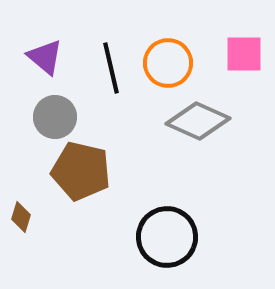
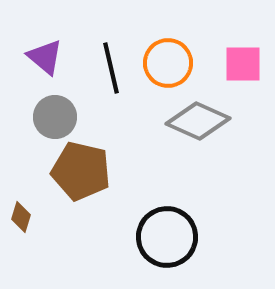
pink square: moved 1 px left, 10 px down
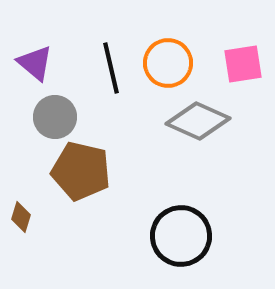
purple triangle: moved 10 px left, 6 px down
pink square: rotated 9 degrees counterclockwise
black circle: moved 14 px right, 1 px up
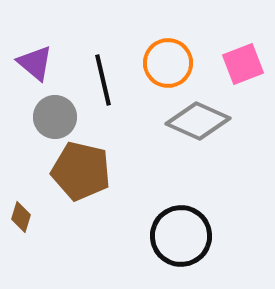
pink square: rotated 12 degrees counterclockwise
black line: moved 8 px left, 12 px down
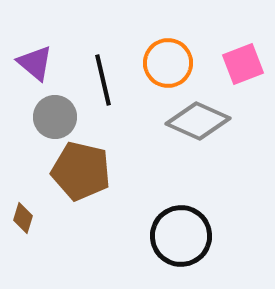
brown diamond: moved 2 px right, 1 px down
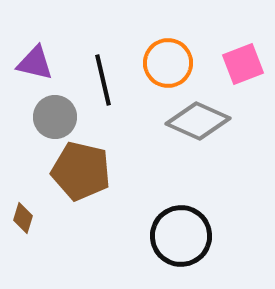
purple triangle: rotated 27 degrees counterclockwise
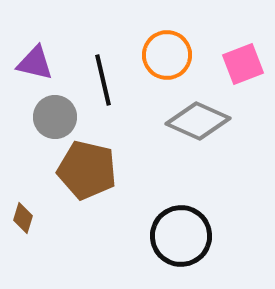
orange circle: moved 1 px left, 8 px up
brown pentagon: moved 6 px right, 1 px up
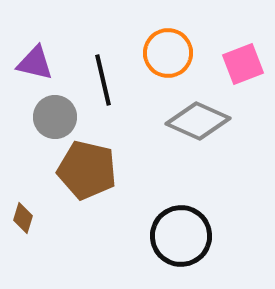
orange circle: moved 1 px right, 2 px up
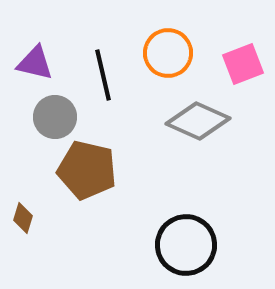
black line: moved 5 px up
black circle: moved 5 px right, 9 px down
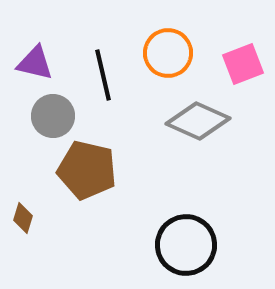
gray circle: moved 2 px left, 1 px up
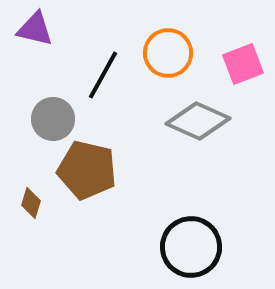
purple triangle: moved 34 px up
black line: rotated 42 degrees clockwise
gray circle: moved 3 px down
brown diamond: moved 8 px right, 15 px up
black circle: moved 5 px right, 2 px down
